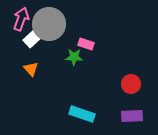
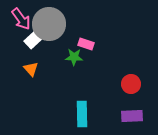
pink arrow: rotated 125 degrees clockwise
white rectangle: moved 1 px right, 1 px down
cyan rectangle: rotated 70 degrees clockwise
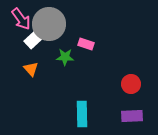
green star: moved 9 px left
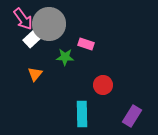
pink arrow: moved 2 px right
white rectangle: moved 1 px left, 1 px up
orange triangle: moved 4 px right, 5 px down; rotated 21 degrees clockwise
red circle: moved 28 px left, 1 px down
purple rectangle: rotated 55 degrees counterclockwise
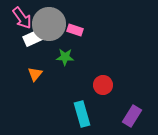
pink arrow: moved 1 px left, 1 px up
white rectangle: rotated 18 degrees clockwise
pink rectangle: moved 11 px left, 14 px up
cyan rectangle: rotated 15 degrees counterclockwise
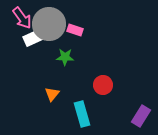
orange triangle: moved 17 px right, 20 px down
purple rectangle: moved 9 px right
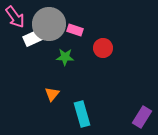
pink arrow: moved 7 px left, 1 px up
red circle: moved 37 px up
purple rectangle: moved 1 px right, 1 px down
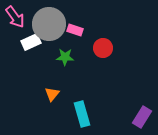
white rectangle: moved 2 px left, 4 px down
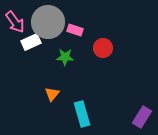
pink arrow: moved 5 px down
gray circle: moved 1 px left, 2 px up
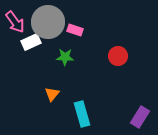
red circle: moved 15 px right, 8 px down
purple rectangle: moved 2 px left
